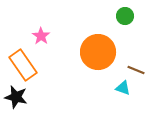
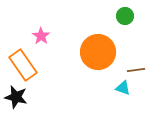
brown line: rotated 30 degrees counterclockwise
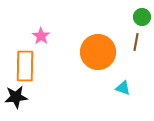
green circle: moved 17 px right, 1 px down
orange rectangle: moved 2 px right, 1 px down; rotated 36 degrees clockwise
brown line: moved 28 px up; rotated 72 degrees counterclockwise
black star: rotated 20 degrees counterclockwise
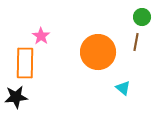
orange rectangle: moved 3 px up
cyan triangle: rotated 21 degrees clockwise
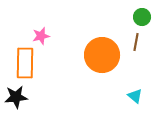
pink star: rotated 24 degrees clockwise
orange circle: moved 4 px right, 3 px down
cyan triangle: moved 12 px right, 8 px down
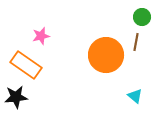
orange circle: moved 4 px right
orange rectangle: moved 1 px right, 2 px down; rotated 56 degrees counterclockwise
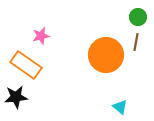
green circle: moved 4 px left
cyan triangle: moved 15 px left, 11 px down
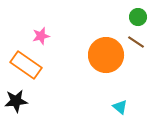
brown line: rotated 66 degrees counterclockwise
black star: moved 4 px down
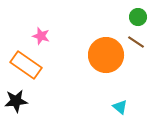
pink star: rotated 30 degrees clockwise
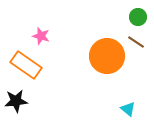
orange circle: moved 1 px right, 1 px down
cyan triangle: moved 8 px right, 2 px down
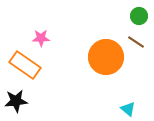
green circle: moved 1 px right, 1 px up
pink star: moved 2 px down; rotated 18 degrees counterclockwise
orange circle: moved 1 px left, 1 px down
orange rectangle: moved 1 px left
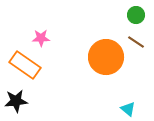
green circle: moved 3 px left, 1 px up
